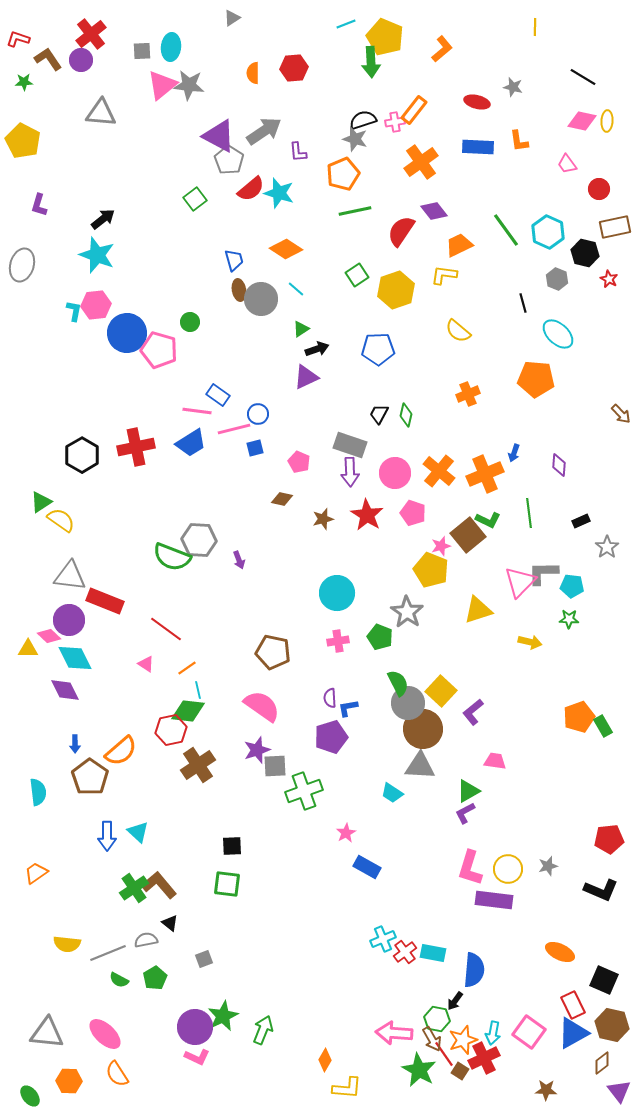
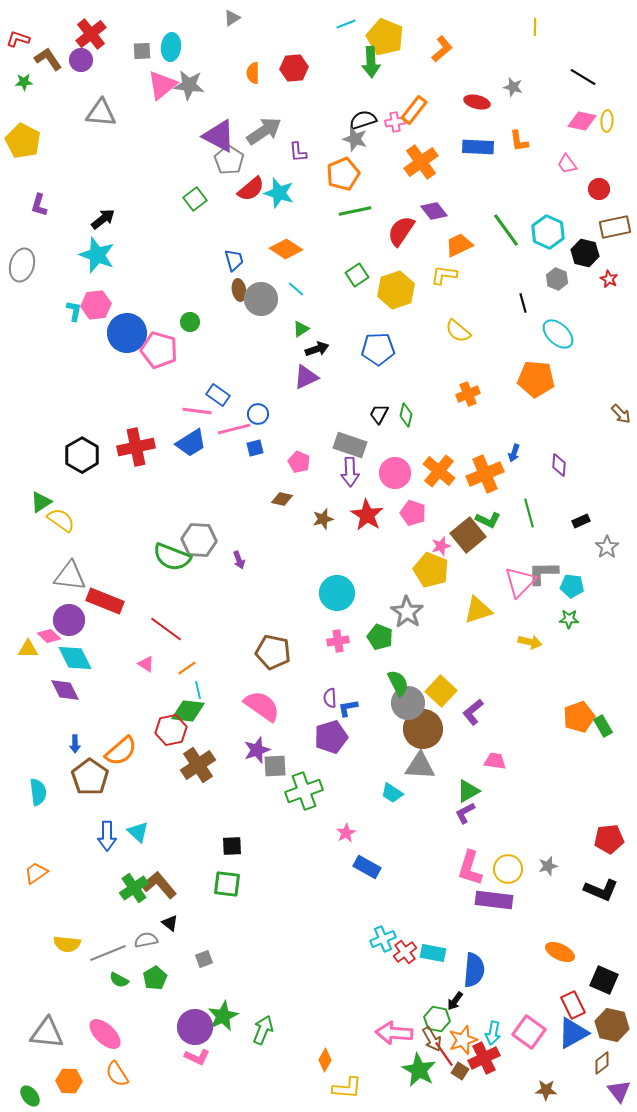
green line at (529, 513): rotated 8 degrees counterclockwise
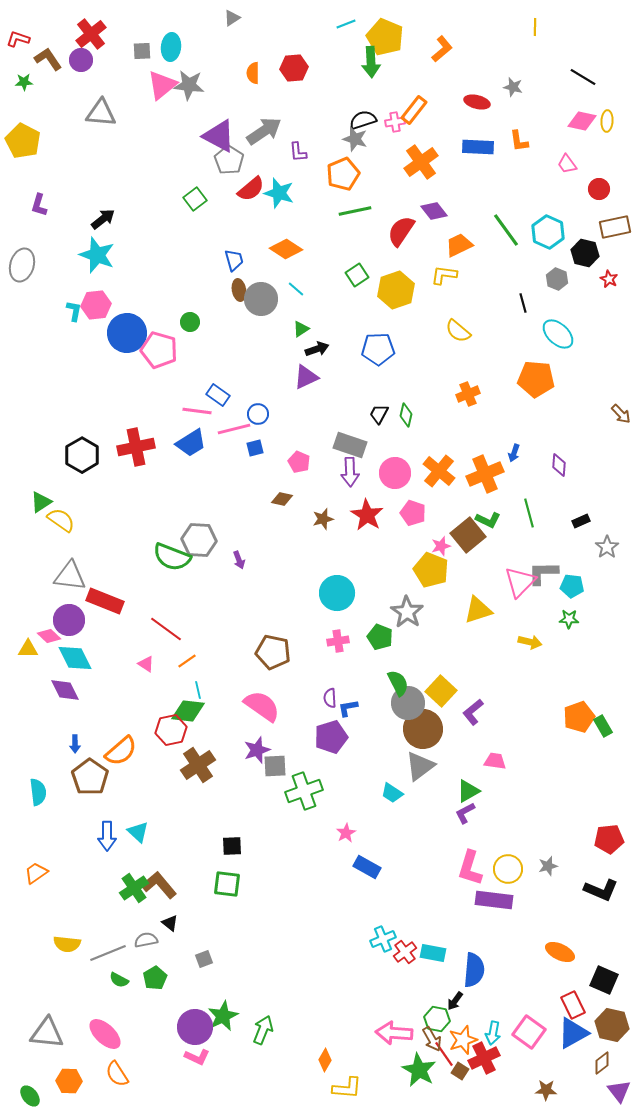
orange line at (187, 668): moved 7 px up
gray triangle at (420, 766): rotated 40 degrees counterclockwise
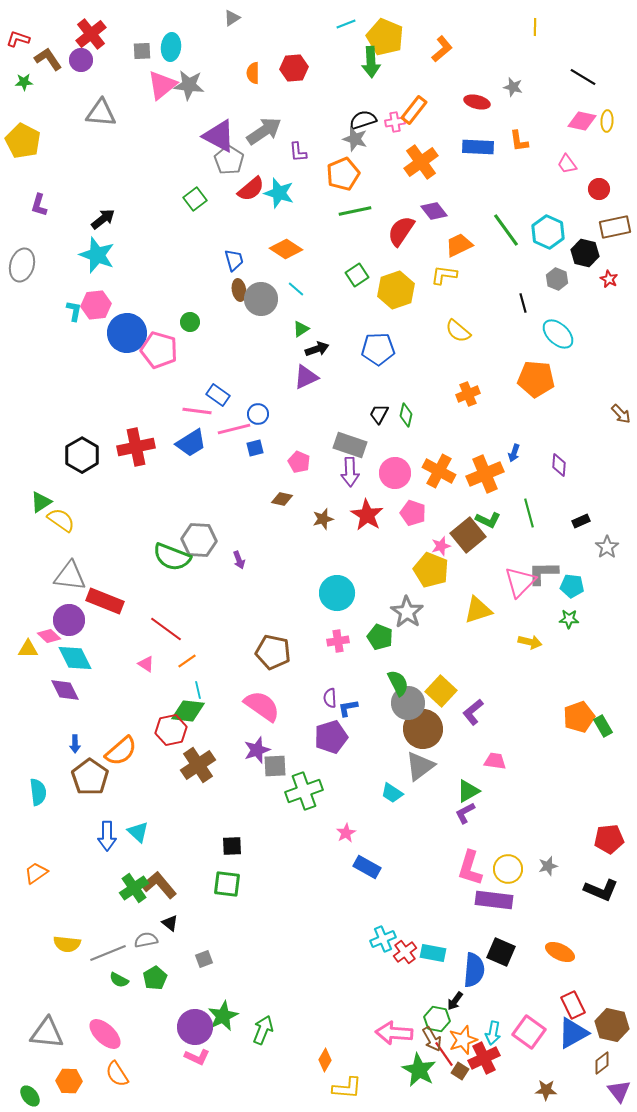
orange cross at (439, 471): rotated 12 degrees counterclockwise
black square at (604, 980): moved 103 px left, 28 px up
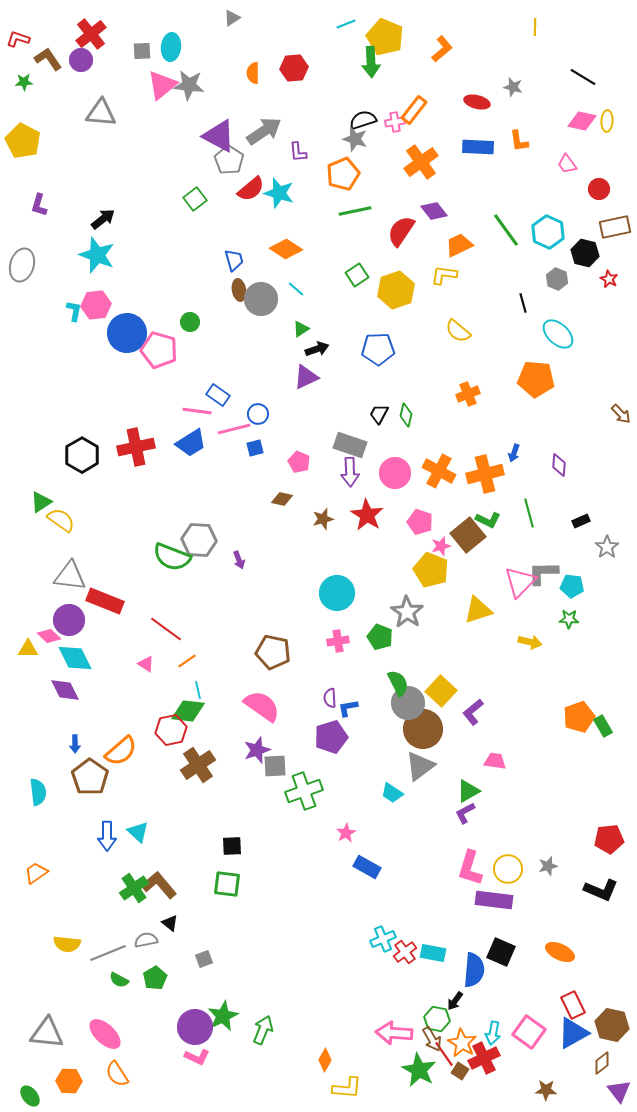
orange cross at (485, 474): rotated 9 degrees clockwise
pink pentagon at (413, 513): moved 7 px right, 9 px down
orange star at (463, 1040): moved 1 px left, 3 px down; rotated 24 degrees counterclockwise
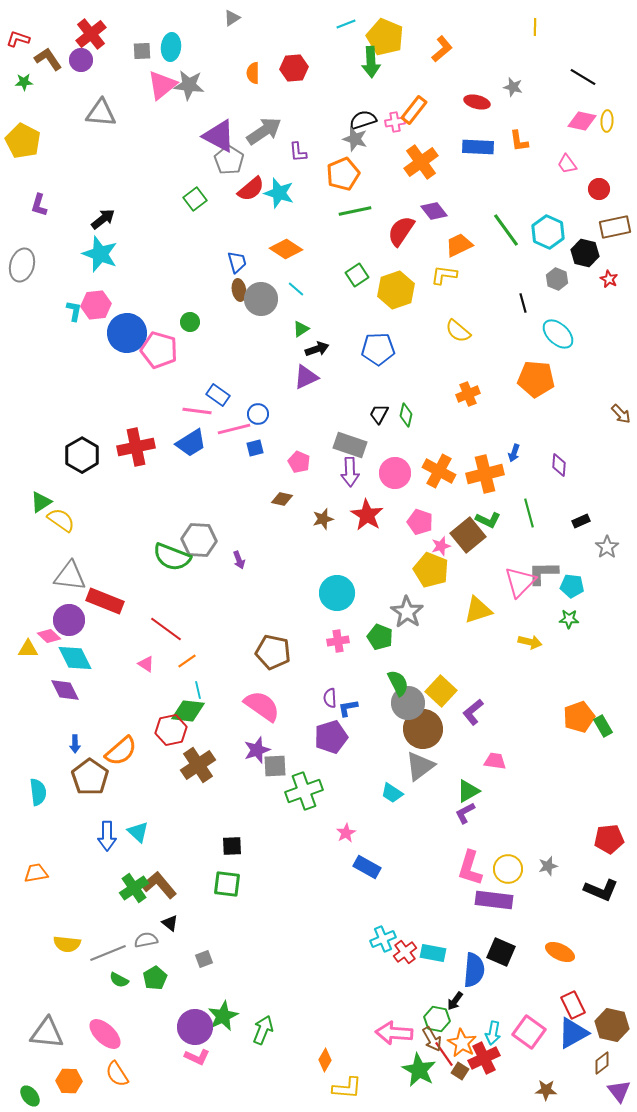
cyan star at (97, 255): moved 3 px right, 1 px up
blue trapezoid at (234, 260): moved 3 px right, 2 px down
orange trapezoid at (36, 873): rotated 25 degrees clockwise
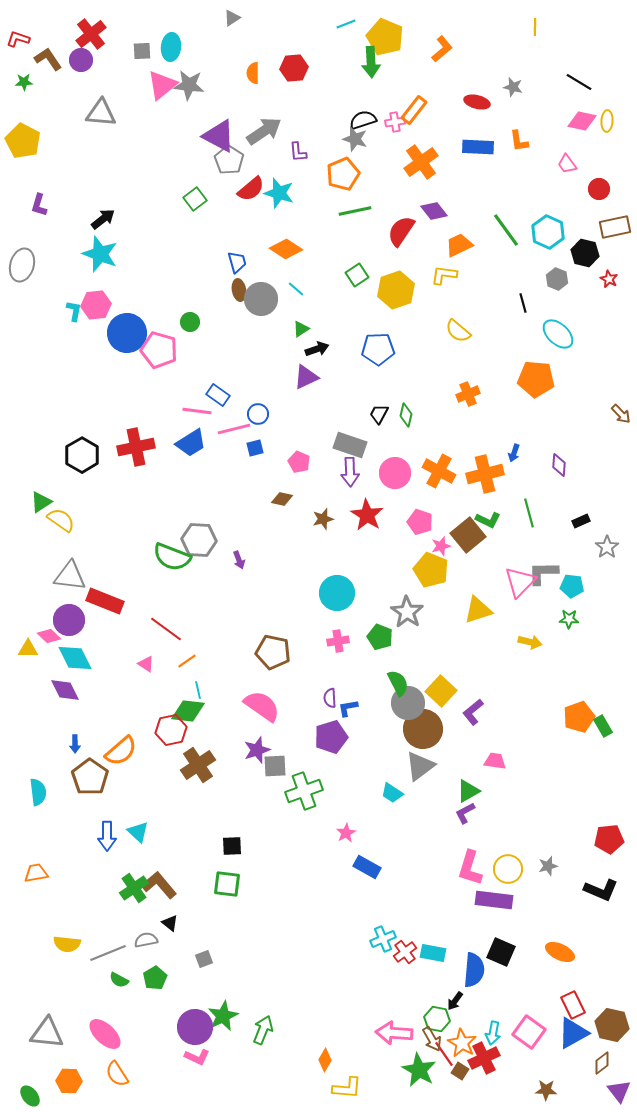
black line at (583, 77): moved 4 px left, 5 px down
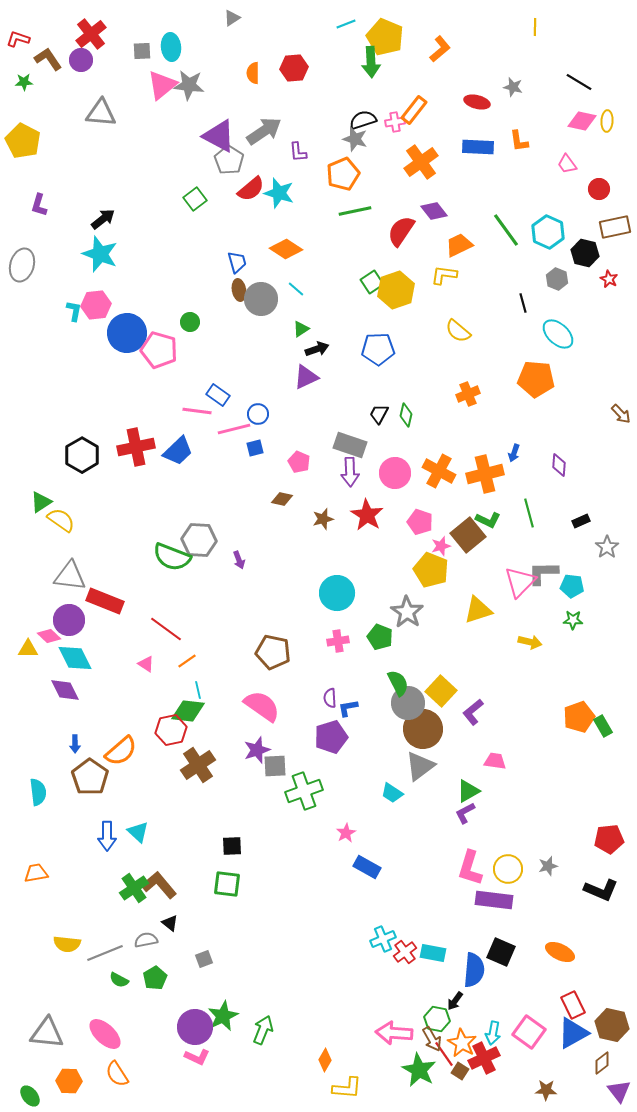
cyan ellipse at (171, 47): rotated 12 degrees counterclockwise
orange L-shape at (442, 49): moved 2 px left
green square at (357, 275): moved 15 px right, 7 px down
blue trapezoid at (191, 443): moved 13 px left, 8 px down; rotated 12 degrees counterclockwise
green star at (569, 619): moved 4 px right, 1 px down
gray line at (108, 953): moved 3 px left
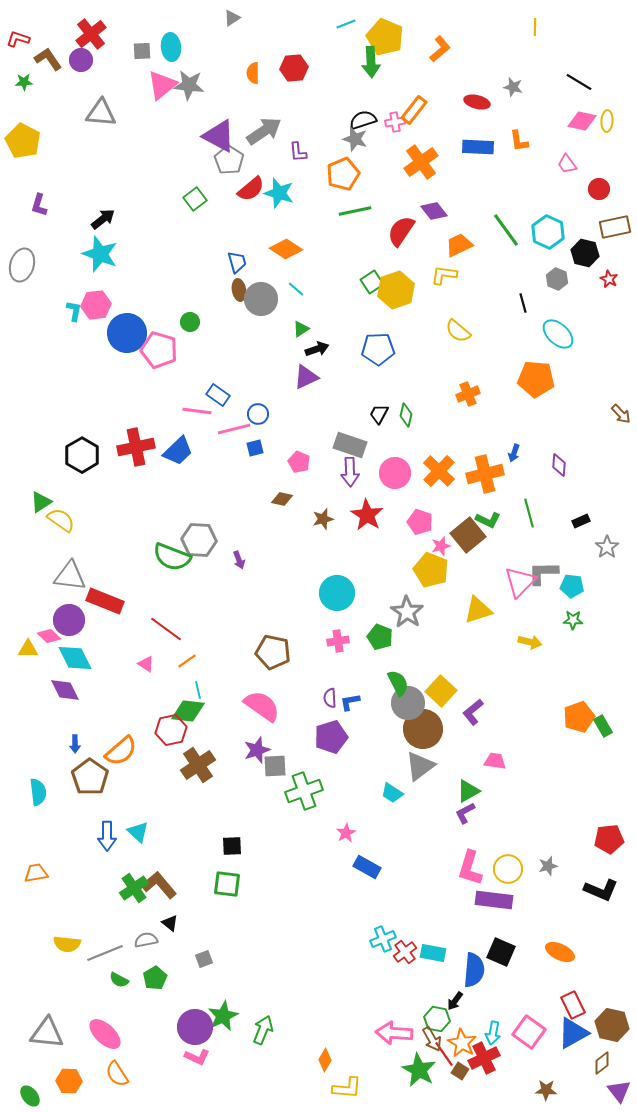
orange cross at (439, 471): rotated 16 degrees clockwise
blue L-shape at (348, 708): moved 2 px right, 6 px up
